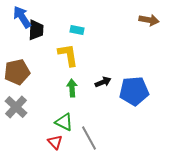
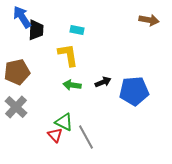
green arrow: moved 3 px up; rotated 78 degrees counterclockwise
gray line: moved 3 px left, 1 px up
red triangle: moved 7 px up
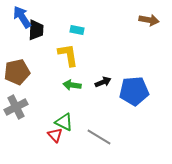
gray cross: rotated 20 degrees clockwise
gray line: moved 13 px right; rotated 30 degrees counterclockwise
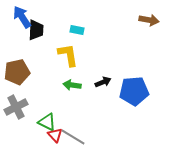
green triangle: moved 17 px left
gray line: moved 26 px left
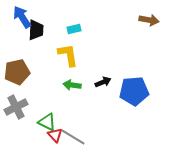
cyan rectangle: moved 3 px left, 1 px up; rotated 24 degrees counterclockwise
